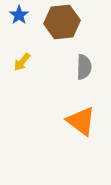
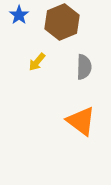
brown hexagon: rotated 16 degrees counterclockwise
yellow arrow: moved 15 px right
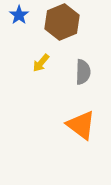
yellow arrow: moved 4 px right, 1 px down
gray semicircle: moved 1 px left, 5 px down
orange triangle: moved 4 px down
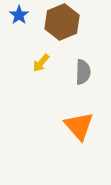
orange triangle: moved 2 px left, 1 px down; rotated 12 degrees clockwise
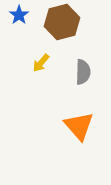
brown hexagon: rotated 8 degrees clockwise
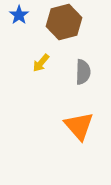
brown hexagon: moved 2 px right
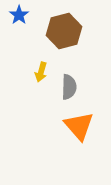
brown hexagon: moved 9 px down
yellow arrow: moved 9 px down; rotated 24 degrees counterclockwise
gray semicircle: moved 14 px left, 15 px down
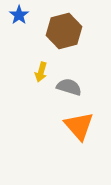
gray semicircle: rotated 75 degrees counterclockwise
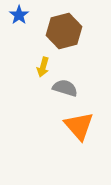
yellow arrow: moved 2 px right, 5 px up
gray semicircle: moved 4 px left, 1 px down
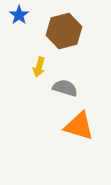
yellow arrow: moved 4 px left
orange triangle: rotated 32 degrees counterclockwise
